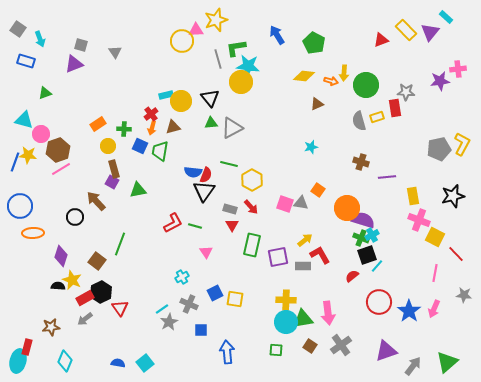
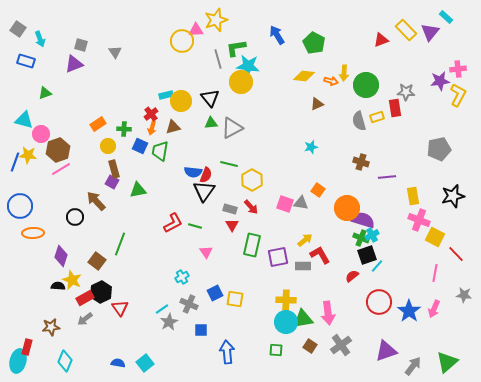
yellow L-shape at (462, 144): moved 4 px left, 49 px up
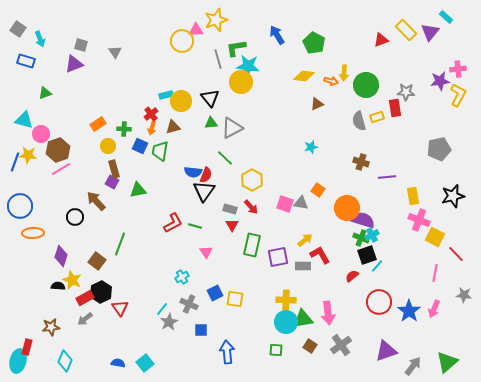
green line at (229, 164): moved 4 px left, 6 px up; rotated 30 degrees clockwise
cyan line at (162, 309): rotated 16 degrees counterclockwise
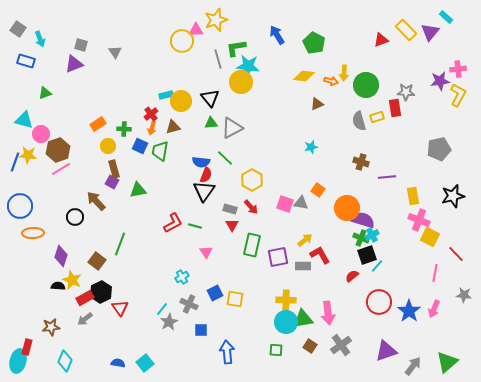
blue semicircle at (193, 172): moved 8 px right, 10 px up
yellow square at (435, 237): moved 5 px left
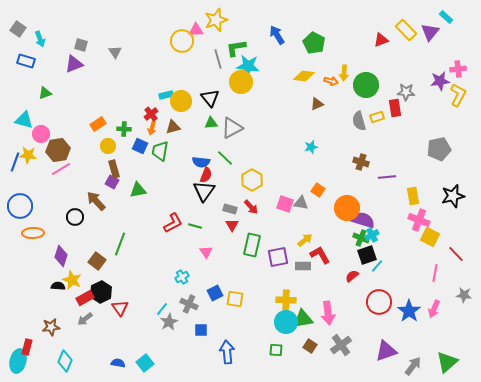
brown hexagon at (58, 150): rotated 10 degrees clockwise
